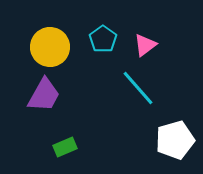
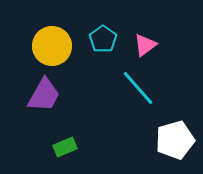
yellow circle: moved 2 px right, 1 px up
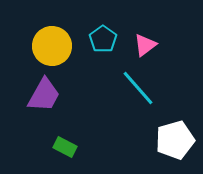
green rectangle: rotated 50 degrees clockwise
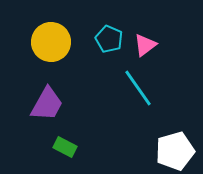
cyan pentagon: moved 6 px right; rotated 12 degrees counterclockwise
yellow circle: moved 1 px left, 4 px up
cyan line: rotated 6 degrees clockwise
purple trapezoid: moved 3 px right, 9 px down
white pentagon: moved 11 px down
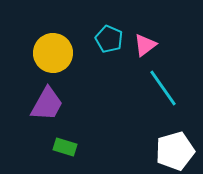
yellow circle: moved 2 px right, 11 px down
cyan line: moved 25 px right
green rectangle: rotated 10 degrees counterclockwise
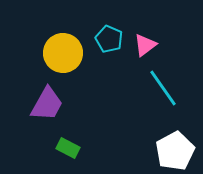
yellow circle: moved 10 px right
green rectangle: moved 3 px right, 1 px down; rotated 10 degrees clockwise
white pentagon: rotated 12 degrees counterclockwise
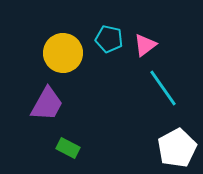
cyan pentagon: rotated 12 degrees counterclockwise
white pentagon: moved 2 px right, 3 px up
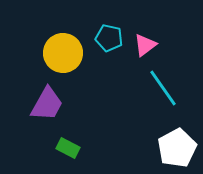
cyan pentagon: moved 1 px up
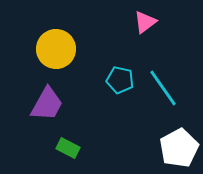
cyan pentagon: moved 11 px right, 42 px down
pink triangle: moved 23 px up
yellow circle: moved 7 px left, 4 px up
white pentagon: moved 2 px right
